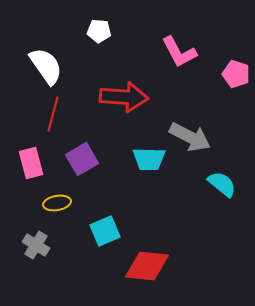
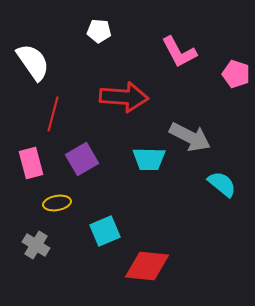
white semicircle: moved 13 px left, 4 px up
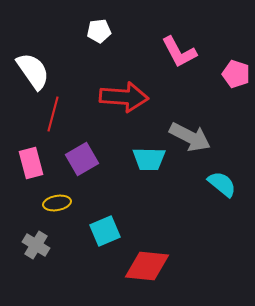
white pentagon: rotated 10 degrees counterclockwise
white semicircle: moved 9 px down
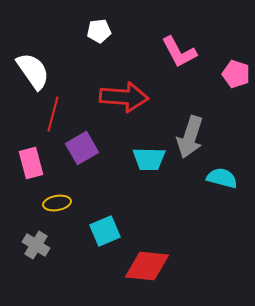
gray arrow: rotated 81 degrees clockwise
purple square: moved 11 px up
cyan semicircle: moved 6 px up; rotated 24 degrees counterclockwise
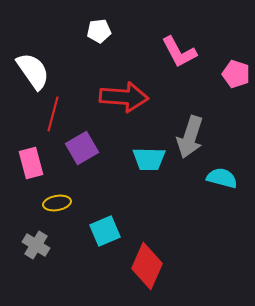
red diamond: rotated 72 degrees counterclockwise
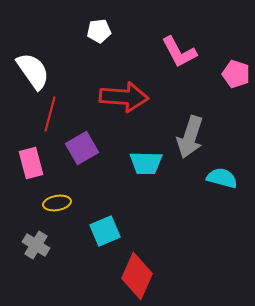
red line: moved 3 px left
cyan trapezoid: moved 3 px left, 4 px down
red diamond: moved 10 px left, 10 px down
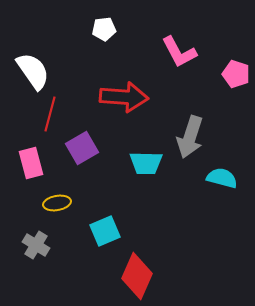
white pentagon: moved 5 px right, 2 px up
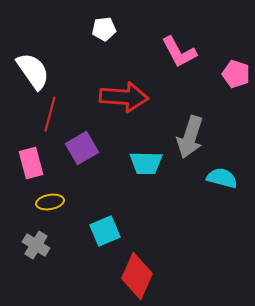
yellow ellipse: moved 7 px left, 1 px up
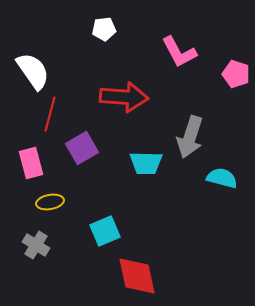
red diamond: rotated 36 degrees counterclockwise
